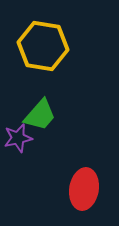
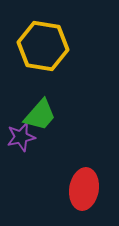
purple star: moved 3 px right, 1 px up
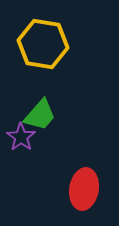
yellow hexagon: moved 2 px up
purple star: rotated 24 degrees counterclockwise
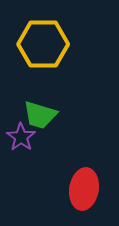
yellow hexagon: rotated 9 degrees counterclockwise
green trapezoid: rotated 66 degrees clockwise
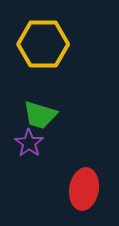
purple star: moved 8 px right, 6 px down
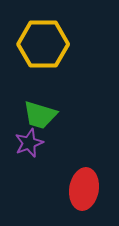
purple star: rotated 16 degrees clockwise
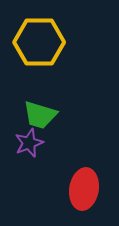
yellow hexagon: moved 4 px left, 2 px up
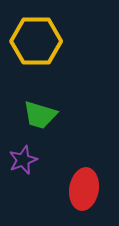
yellow hexagon: moved 3 px left, 1 px up
purple star: moved 6 px left, 17 px down
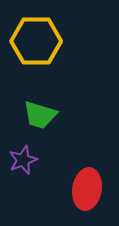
red ellipse: moved 3 px right
